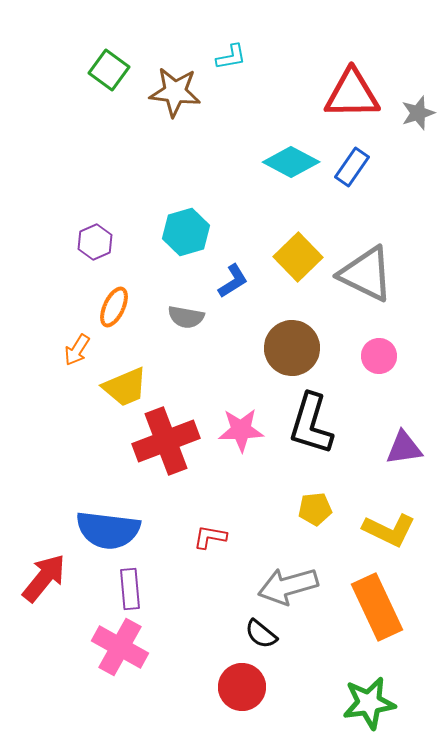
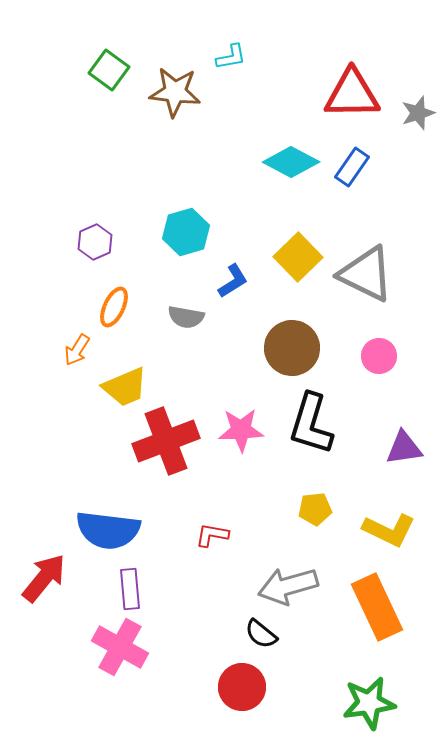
red L-shape: moved 2 px right, 2 px up
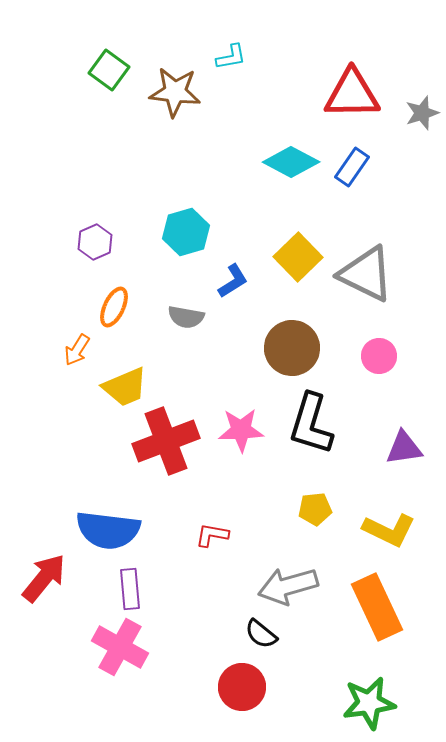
gray star: moved 4 px right
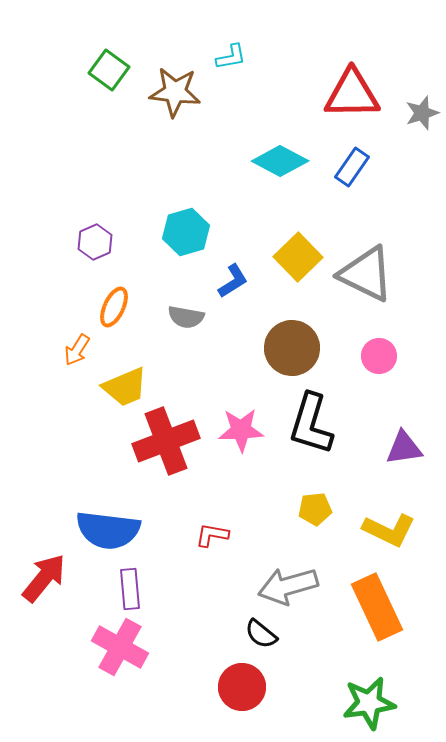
cyan diamond: moved 11 px left, 1 px up
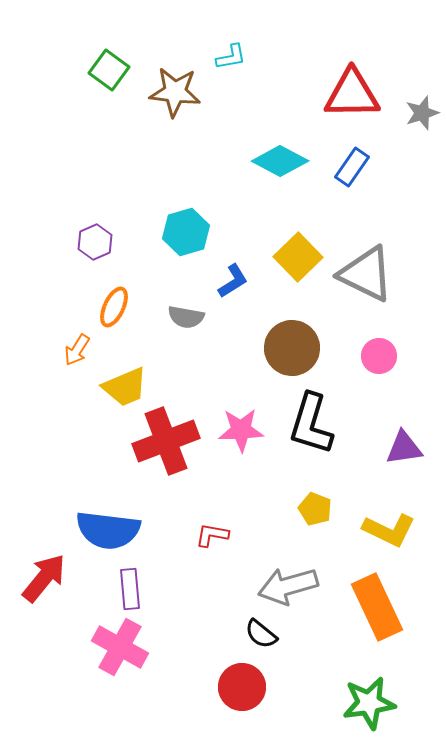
yellow pentagon: rotated 28 degrees clockwise
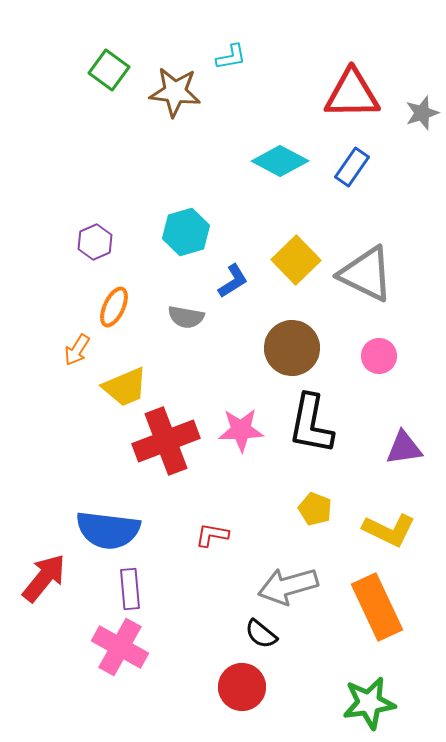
yellow square: moved 2 px left, 3 px down
black L-shape: rotated 6 degrees counterclockwise
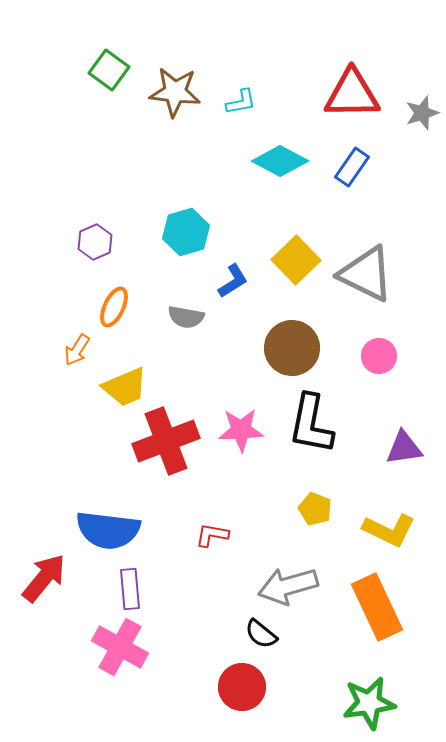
cyan L-shape: moved 10 px right, 45 px down
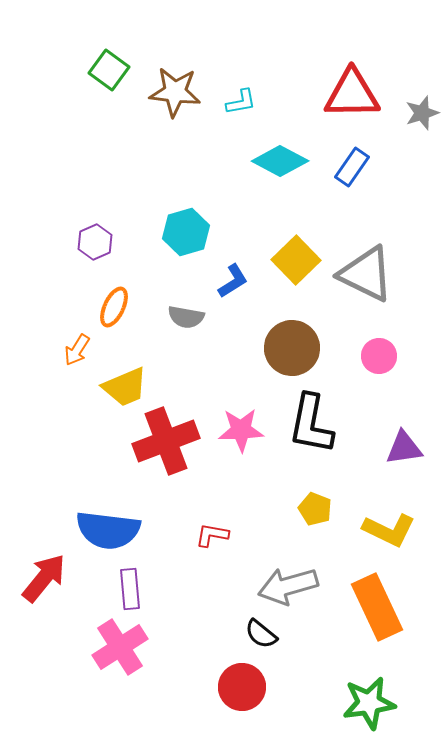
pink cross: rotated 28 degrees clockwise
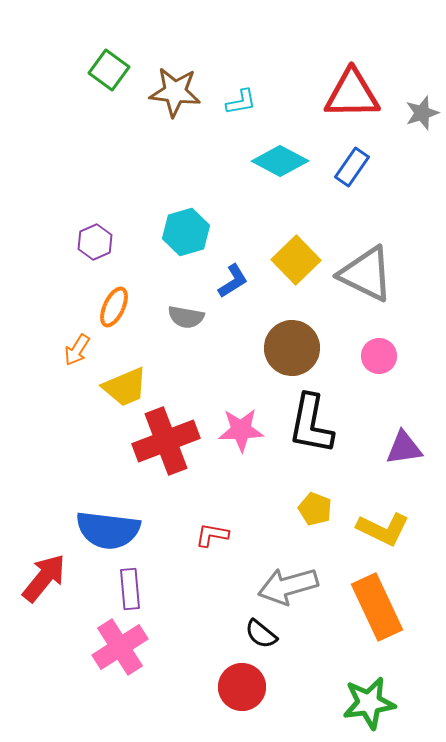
yellow L-shape: moved 6 px left, 1 px up
